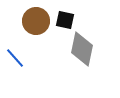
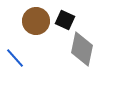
black square: rotated 12 degrees clockwise
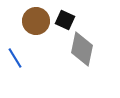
blue line: rotated 10 degrees clockwise
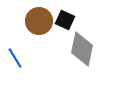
brown circle: moved 3 px right
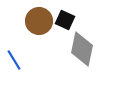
blue line: moved 1 px left, 2 px down
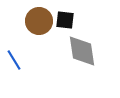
black square: rotated 18 degrees counterclockwise
gray diamond: moved 2 px down; rotated 20 degrees counterclockwise
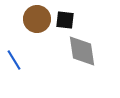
brown circle: moved 2 px left, 2 px up
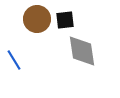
black square: rotated 12 degrees counterclockwise
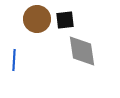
blue line: rotated 35 degrees clockwise
